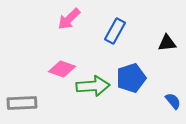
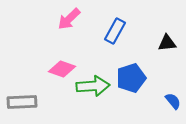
gray rectangle: moved 1 px up
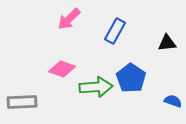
blue pentagon: rotated 20 degrees counterclockwise
green arrow: moved 3 px right, 1 px down
blue semicircle: rotated 30 degrees counterclockwise
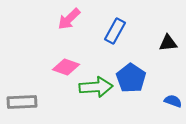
black triangle: moved 1 px right
pink diamond: moved 4 px right, 2 px up
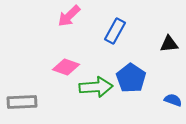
pink arrow: moved 3 px up
black triangle: moved 1 px right, 1 px down
blue semicircle: moved 1 px up
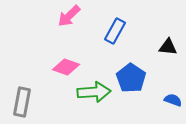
black triangle: moved 1 px left, 3 px down; rotated 12 degrees clockwise
green arrow: moved 2 px left, 5 px down
gray rectangle: rotated 76 degrees counterclockwise
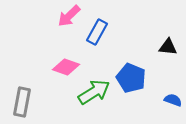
blue rectangle: moved 18 px left, 1 px down
blue pentagon: rotated 12 degrees counterclockwise
green arrow: rotated 28 degrees counterclockwise
